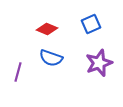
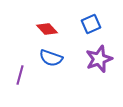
red diamond: rotated 25 degrees clockwise
purple star: moved 4 px up
purple line: moved 2 px right, 3 px down
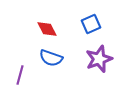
red diamond: rotated 15 degrees clockwise
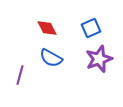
blue square: moved 4 px down
red diamond: moved 1 px up
blue semicircle: rotated 10 degrees clockwise
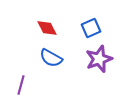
purple line: moved 1 px right, 10 px down
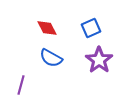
purple star: moved 1 px down; rotated 16 degrees counterclockwise
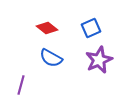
red diamond: rotated 25 degrees counterclockwise
purple star: rotated 12 degrees clockwise
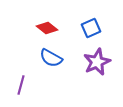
purple star: moved 2 px left, 2 px down
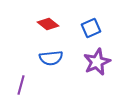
red diamond: moved 1 px right, 4 px up
blue semicircle: rotated 35 degrees counterclockwise
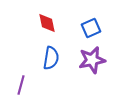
red diamond: moved 1 px left, 1 px up; rotated 40 degrees clockwise
blue semicircle: rotated 75 degrees counterclockwise
purple star: moved 5 px left, 2 px up; rotated 12 degrees clockwise
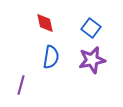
red diamond: moved 2 px left
blue square: rotated 30 degrees counterclockwise
blue semicircle: moved 1 px up
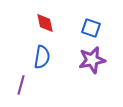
blue square: rotated 18 degrees counterclockwise
blue semicircle: moved 9 px left
